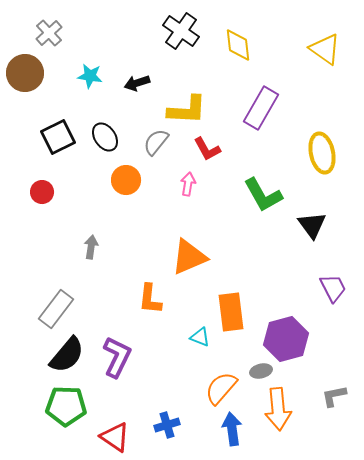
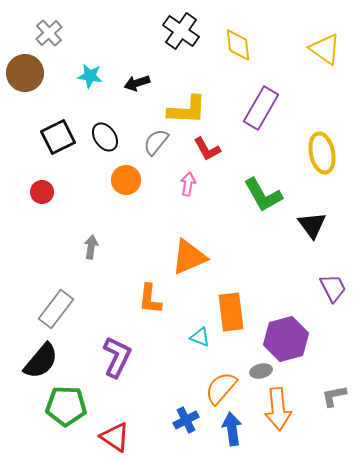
black semicircle: moved 26 px left, 6 px down
blue cross: moved 19 px right, 5 px up; rotated 10 degrees counterclockwise
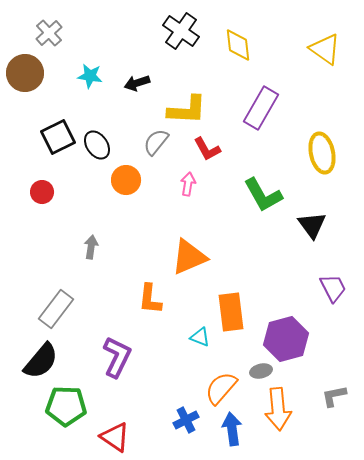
black ellipse: moved 8 px left, 8 px down
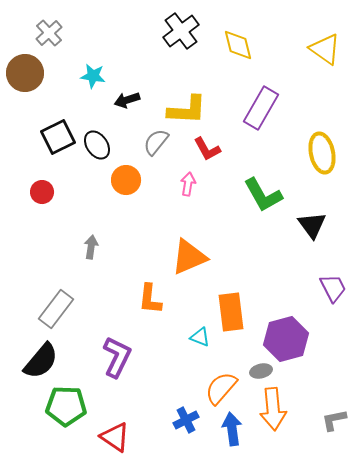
black cross: rotated 18 degrees clockwise
yellow diamond: rotated 8 degrees counterclockwise
cyan star: moved 3 px right
black arrow: moved 10 px left, 17 px down
gray L-shape: moved 24 px down
orange arrow: moved 5 px left
